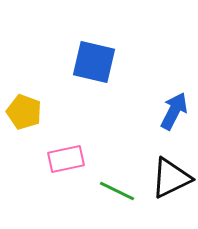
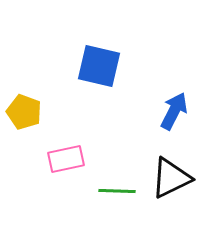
blue square: moved 5 px right, 4 px down
green line: rotated 24 degrees counterclockwise
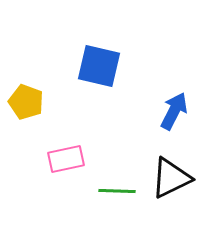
yellow pentagon: moved 2 px right, 10 px up
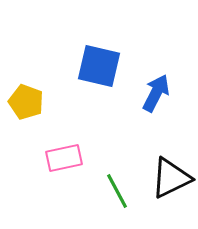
blue arrow: moved 18 px left, 18 px up
pink rectangle: moved 2 px left, 1 px up
green line: rotated 60 degrees clockwise
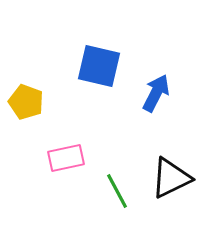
pink rectangle: moved 2 px right
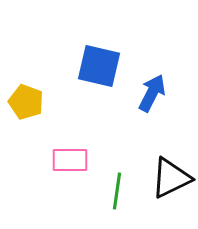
blue arrow: moved 4 px left
pink rectangle: moved 4 px right, 2 px down; rotated 12 degrees clockwise
green line: rotated 36 degrees clockwise
